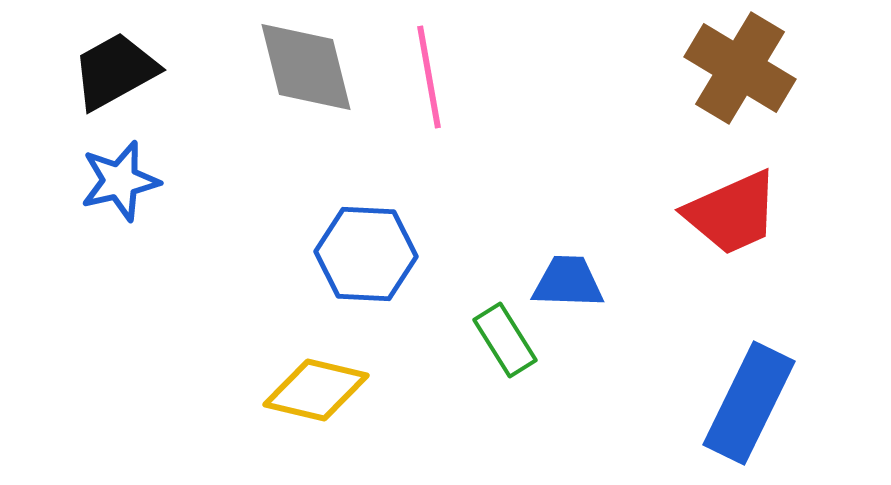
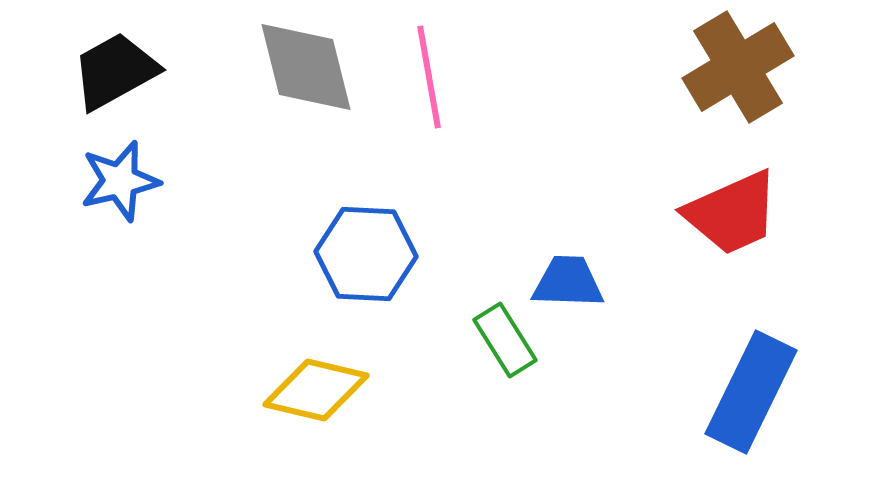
brown cross: moved 2 px left, 1 px up; rotated 28 degrees clockwise
blue rectangle: moved 2 px right, 11 px up
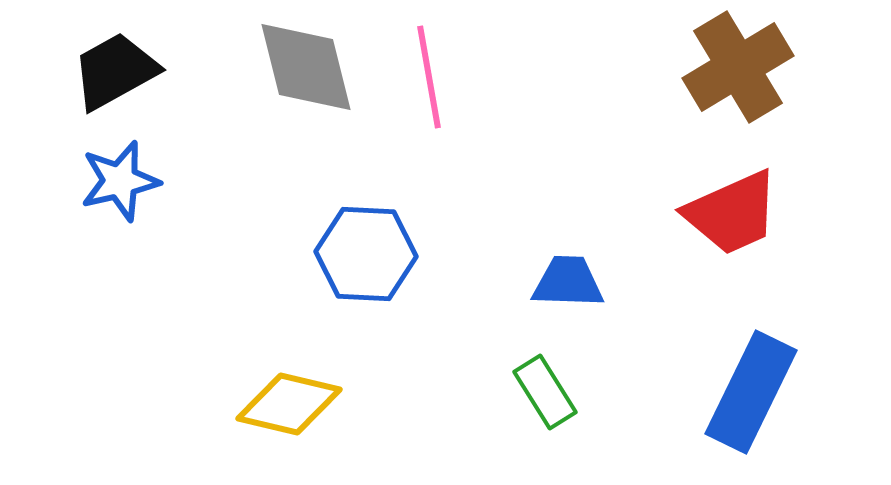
green rectangle: moved 40 px right, 52 px down
yellow diamond: moved 27 px left, 14 px down
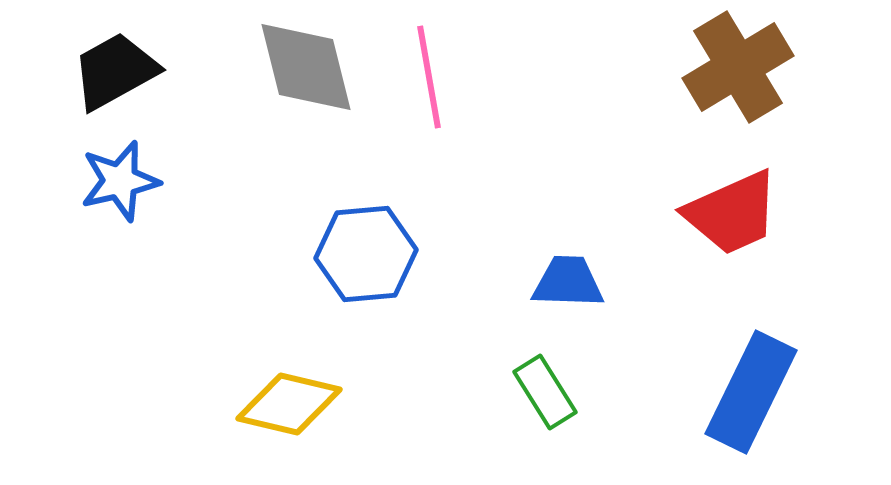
blue hexagon: rotated 8 degrees counterclockwise
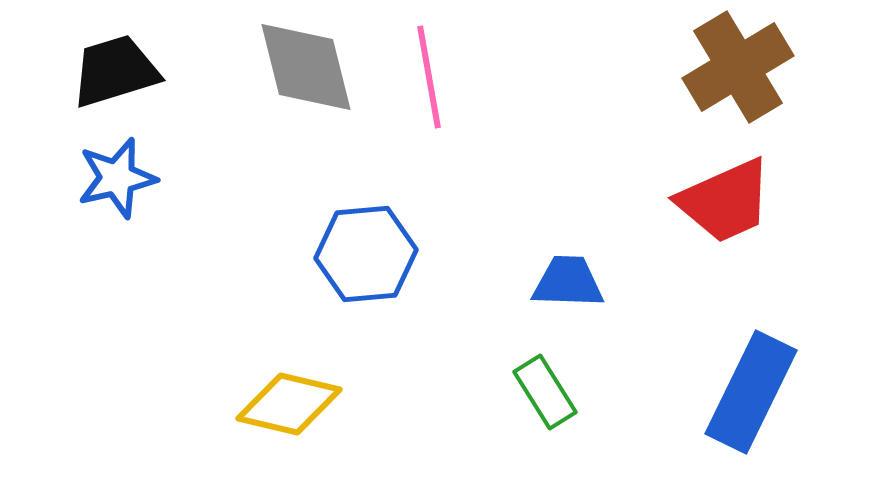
black trapezoid: rotated 12 degrees clockwise
blue star: moved 3 px left, 3 px up
red trapezoid: moved 7 px left, 12 px up
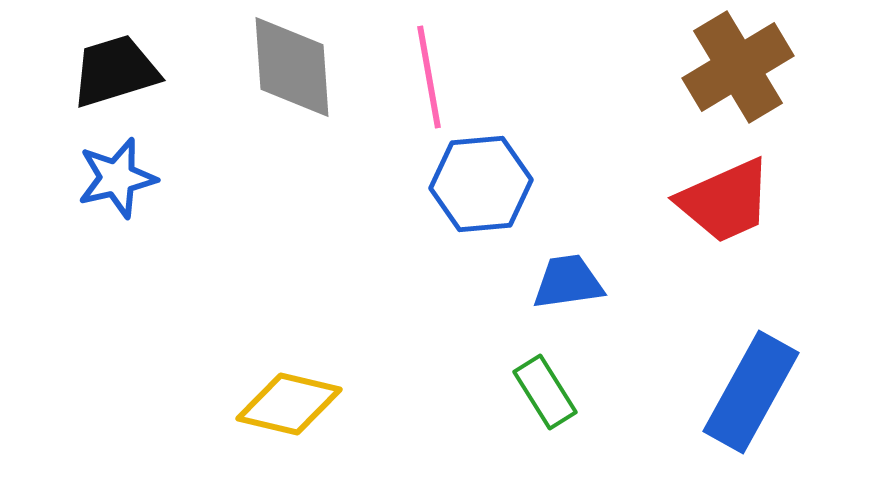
gray diamond: moved 14 px left; rotated 10 degrees clockwise
blue hexagon: moved 115 px right, 70 px up
blue trapezoid: rotated 10 degrees counterclockwise
blue rectangle: rotated 3 degrees clockwise
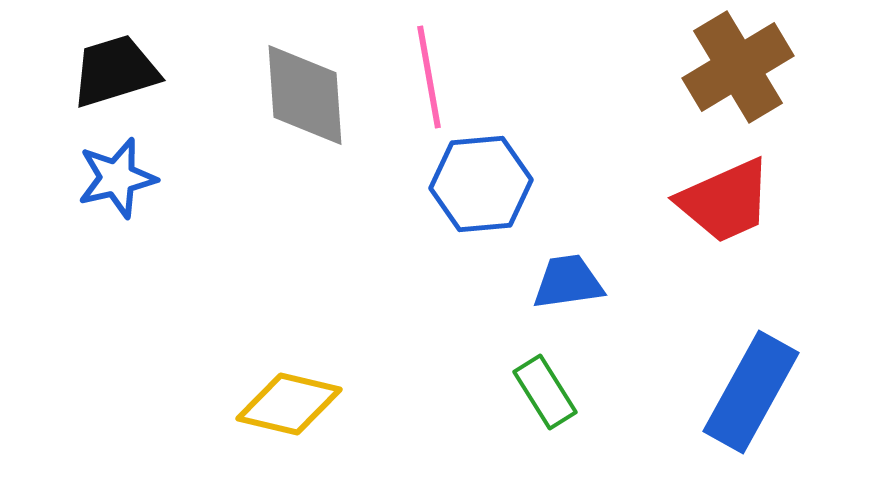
gray diamond: moved 13 px right, 28 px down
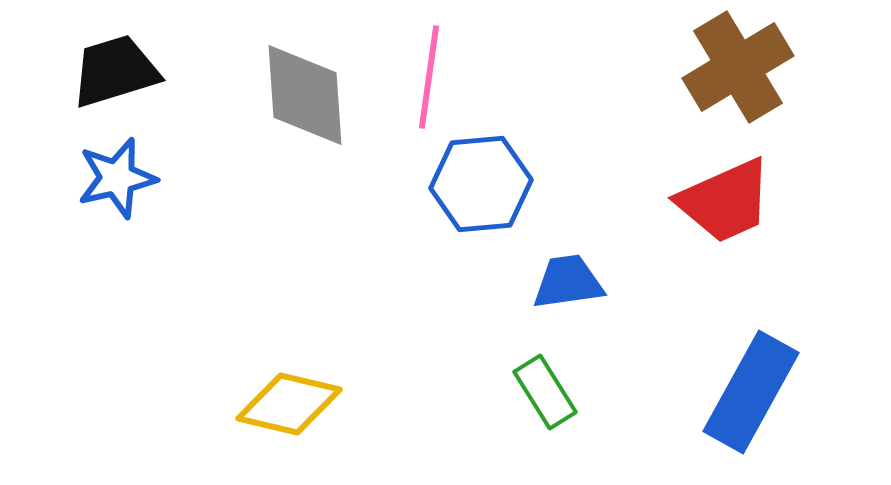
pink line: rotated 18 degrees clockwise
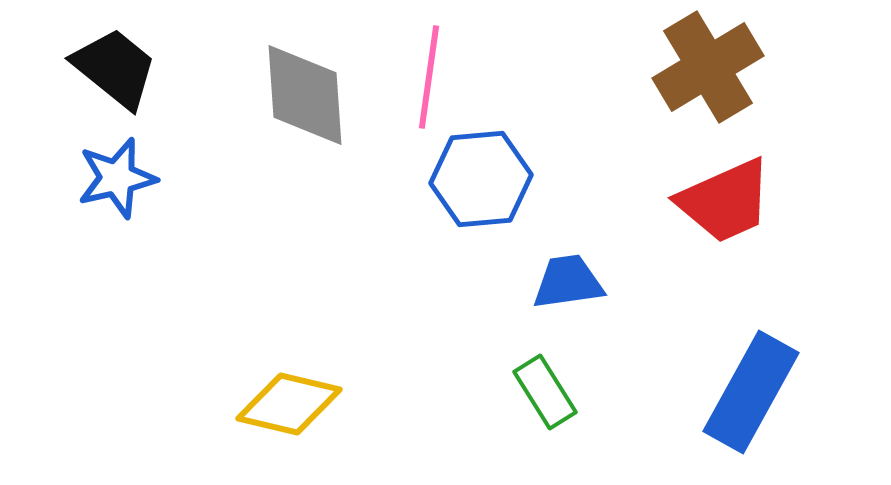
brown cross: moved 30 px left
black trapezoid: moved 3 px up; rotated 56 degrees clockwise
blue hexagon: moved 5 px up
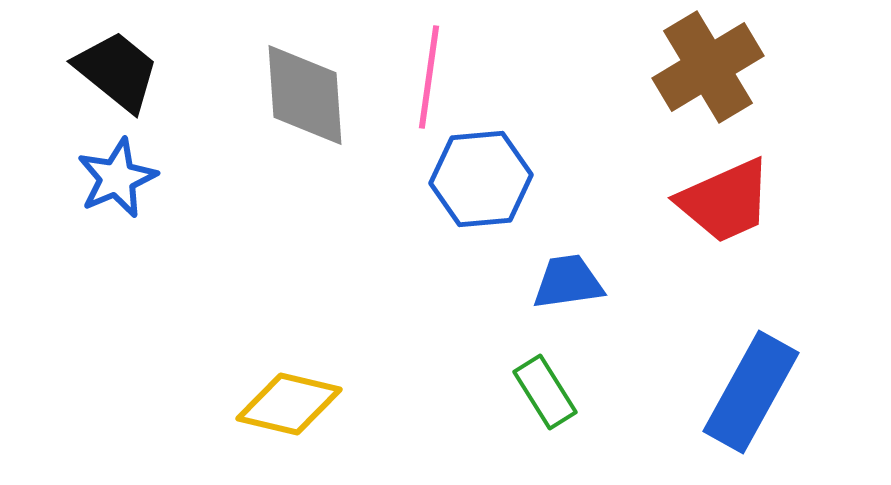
black trapezoid: moved 2 px right, 3 px down
blue star: rotated 10 degrees counterclockwise
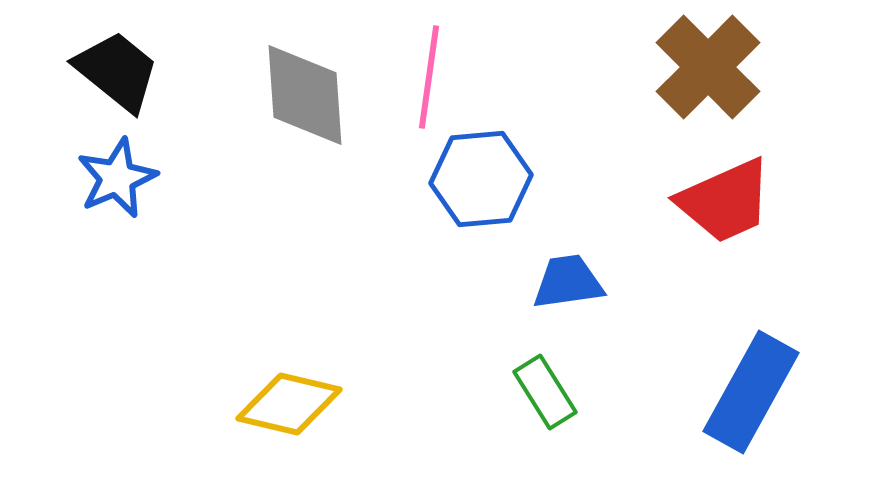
brown cross: rotated 14 degrees counterclockwise
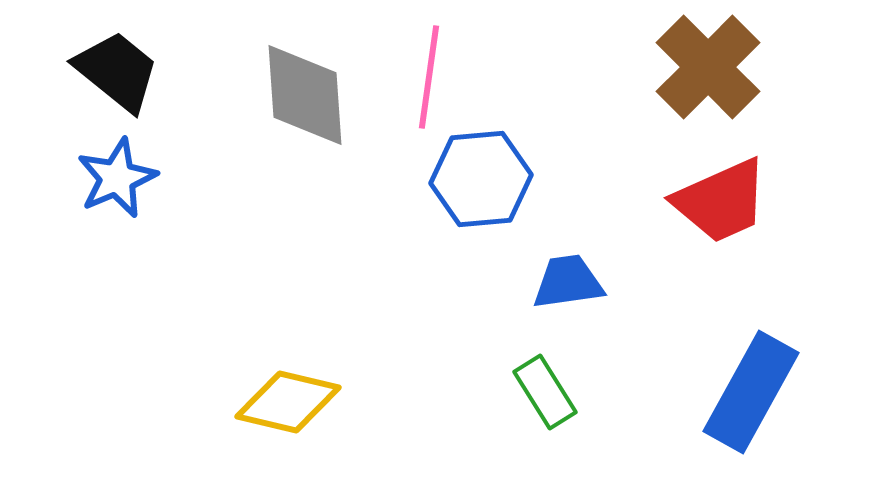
red trapezoid: moved 4 px left
yellow diamond: moved 1 px left, 2 px up
